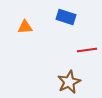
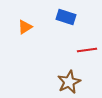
orange triangle: rotated 28 degrees counterclockwise
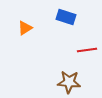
orange triangle: moved 1 px down
brown star: rotated 30 degrees clockwise
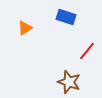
red line: moved 1 px down; rotated 42 degrees counterclockwise
brown star: rotated 15 degrees clockwise
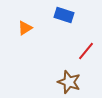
blue rectangle: moved 2 px left, 2 px up
red line: moved 1 px left
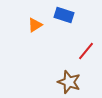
orange triangle: moved 10 px right, 3 px up
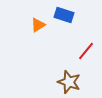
orange triangle: moved 3 px right
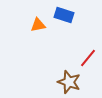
orange triangle: rotated 21 degrees clockwise
red line: moved 2 px right, 7 px down
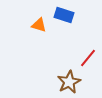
orange triangle: moved 1 px right; rotated 28 degrees clockwise
brown star: rotated 25 degrees clockwise
